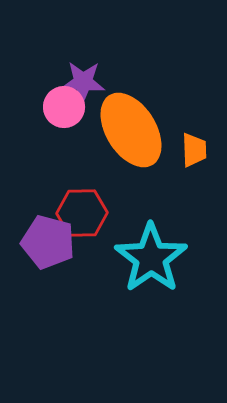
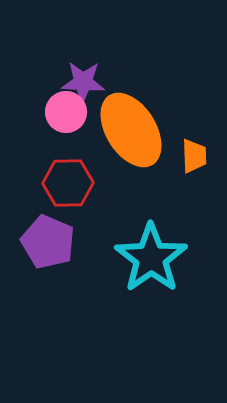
pink circle: moved 2 px right, 5 px down
orange trapezoid: moved 6 px down
red hexagon: moved 14 px left, 30 px up
purple pentagon: rotated 8 degrees clockwise
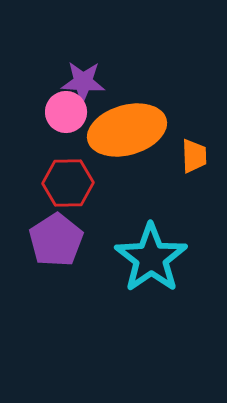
orange ellipse: moved 4 px left; rotated 74 degrees counterclockwise
purple pentagon: moved 8 px right, 2 px up; rotated 16 degrees clockwise
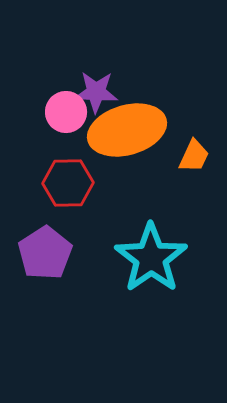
purple star: moved 13 px right, 10 px down
orange trapezoid: rotated 27 degrees clockwise
purple pentagon: moved 11 px left, 13 px down
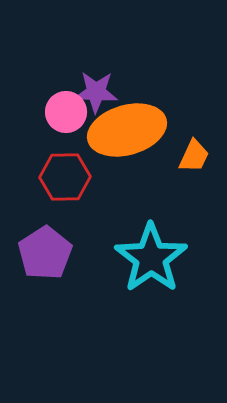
red hexagon: moved 3 px left, 6 px up
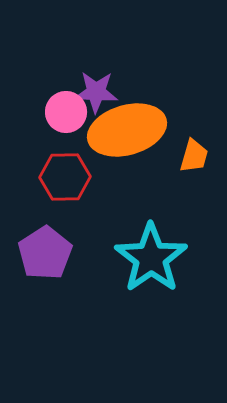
orange trapezoid: rotated 9 degrees counterclockwise
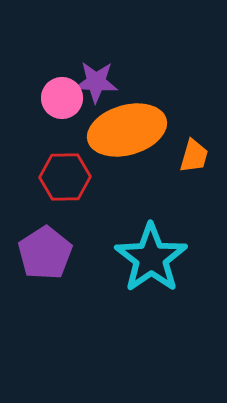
purple star: moved 10 px up
pink circle: moved 4 px left, 14 px up
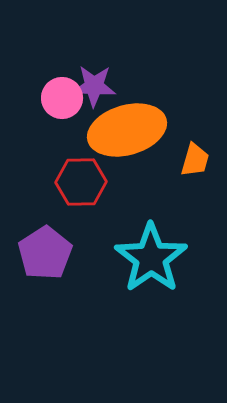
purple star: moved 2 px left, 4 px down
orange trapezoid: moved 1 px right, 4 px down
red hexagon: moved 16 px right, 5 px down
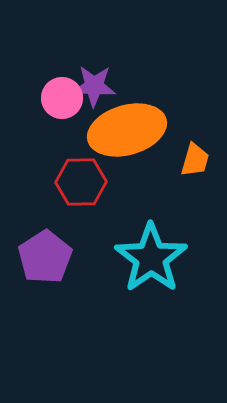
purple pentagon: moved 4 px down
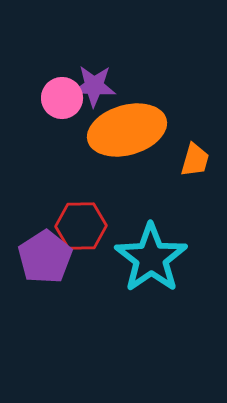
red hexagon: moved 44 px down
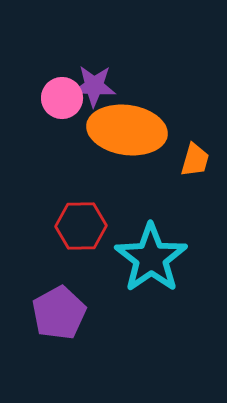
orange ellipse: rotated 24 degrees clockwise
purple pentagon: moved 14 px right, 56 px down; rotated 4 degrees clockwise
